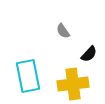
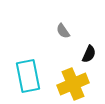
black semicircle: rotated 18 degrees counterclockwise
yellow cross: rotated 16 degrees counterclockwise
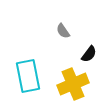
black semicircle: rotated 12 degrees clockwise
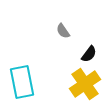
cyan rectangle: moved 6 px left, 6 px down
yellow cross: moved 12 px right; rotated 12 degrees counterclockwise
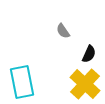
black semicircle: rotated 12 degrees counterclockwise
yellow cross: rotated 12 degrees counterclockwise
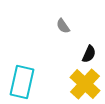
gray semicircle: moved 5 px up
cyan rectangle: rotated 24 degrees clockwise
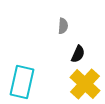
gray semicircle: rotated 140 degrees counterclockwise
black semicircle: moved 11 px left
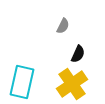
gray semicircle: rotated 21 degrees clockwise
yellow cross: moved 13 px left; rotated 12 degrees clockwise
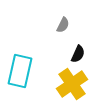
gray semicircle: moved 1 px up
cyan rectangle: moved 2 px left, 11 px up
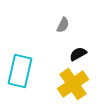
black semicircle: rotated 144 degrees counterclockwise
yellow cross: moved 1 px right
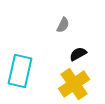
yellow cross: moved 1 px right
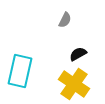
gray semicircle: moved 2 px right, 5 px up
yellow cross: rotated 20 degrees counterclockwise
